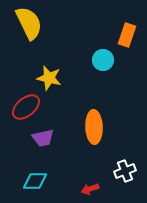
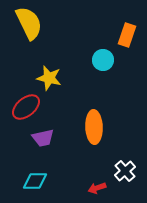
white cross: rotated 20 degrees counterclockwise
red arrow: moved 7 px right, 1 px up
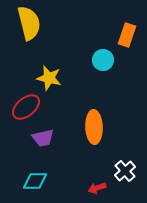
yellow semicircle: rotated 12 degrees clockwise
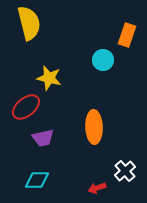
cyan diamond: moved 2 px right, 1 px up
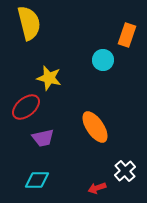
orange ellipse: moved 1 px right; rotated 32 degrees counterclockwise
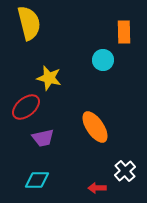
orange rectangle: moved 3 px left, 3 px up; rotated 20 degrees counterclockwise
red arrow: rotated 18 degrees clockwise
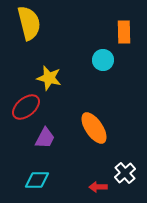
orange ellipse: moved 1 px left, 1 px down
purple trapezoid: moved 2 px right; rotated 50 degrees counterclockwise
white cross: moved 2 px down
red arrow: moved 1 px right, 1 px up
